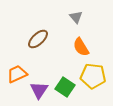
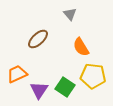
gray triangle: moved 6 px left, 3 px up
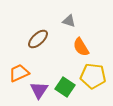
gray triangle: moved 1 px left, 7 px down; rotated 32 degrees counterclockwise
orange trapezoid: moved 2 px right, 1 px up
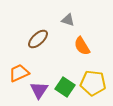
gray triangle: moved 1 px left, 1 px up
orange semicircle: moved 1 px right, 1 px up
yellow pentagon: moved 7 px down
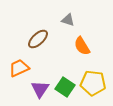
orange trapezoid: moved 5 px up
purple triangle: moved 1 px right, 1 px up
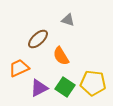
orange semicircle: moved 21 px left, 10 px down
purple triangle: moved 1 px left, 1 px up; rotated 30 degrees clockwise
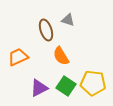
brown ellipse: moved 8 px right, 9 px up; rotated 65 degrees counterclockwise
orange trapezoid: moved 1 px left, 11 px up
green square: moved 1 px right, 1 px up
